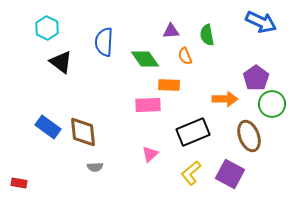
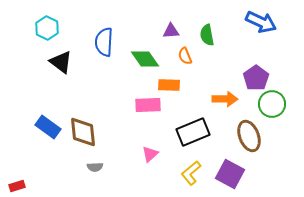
red rectangle: moved 2 px left, 3 px down; rotated 28 degrees counterclockwise
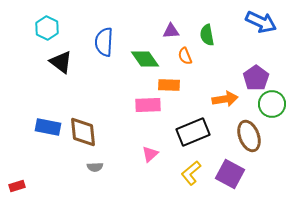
orange arrow: rotated 10 degrees counterclockwise
blue rectangle: rotated 25 degrees counterclockwise
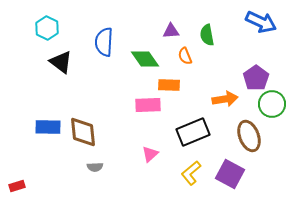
blue rectangle: rotated 10 degrees counterclockwise
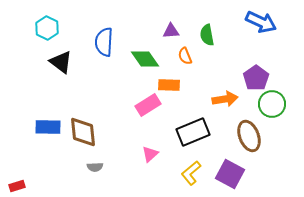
pink rectangle: rotated 30 degrees counterclockwise
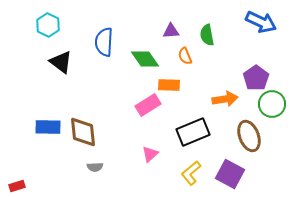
cyan hexagon: moved 1 px right, 3 px up
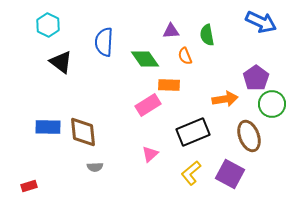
red rectangle: moved 12 px right
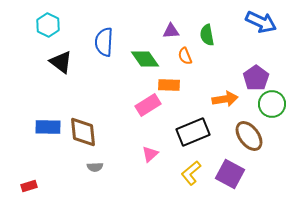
brown ellipse: rotated 16 degrees counterclockwise
